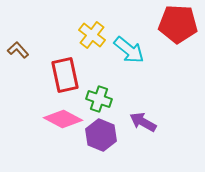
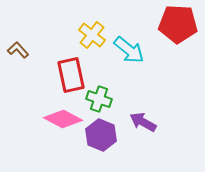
red rectangle: moved 6 px right
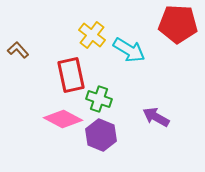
cyan arrow: rotated 8 degrees counterclockwise
purple arrow: moved 13 px right, 5 px up
